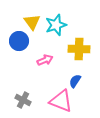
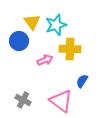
yellow cross: moved 9 px left
blue semicircle: moved 7 px right
pink triangle: rotated 15 degrees clockwise
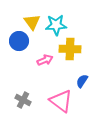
cyan star: rotated 15 degrees clockwise
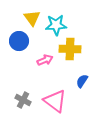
yellow triangle: moved 4 px up
pink triangle: moved 6 px left
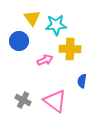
blue semicircle: rotated 24 degrees counterclockwise
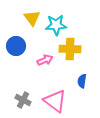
blue circle: moved 3 px left, 5 px down
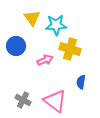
yellow cross: rotated 15 degrees clockwise
blue semicircle: moved 1 px left, 1 px down
